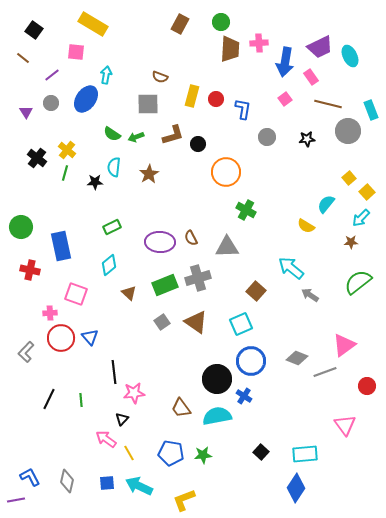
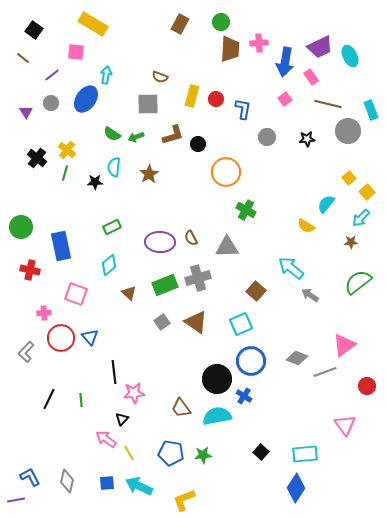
pink cross at (50, 313): moved 6 px left
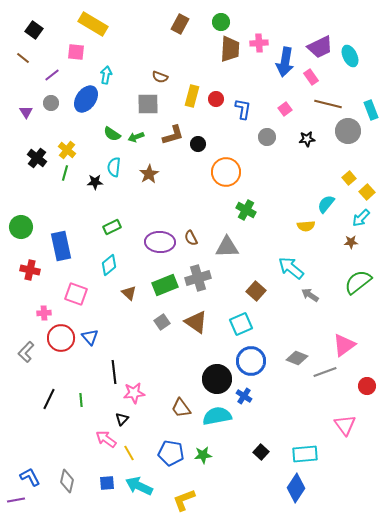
pink square at (285, 99): moved 10 px down
yellow semicircle at (306, 226): rotated 36 degrees counterclockwise
